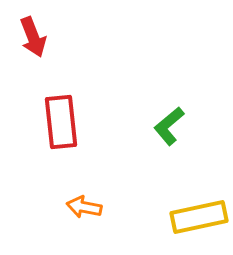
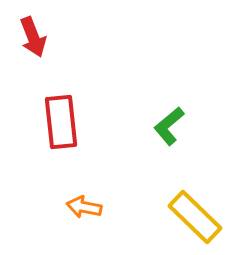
yellow rectangle: moved 4 px left; rotated 56 degrees clockwise
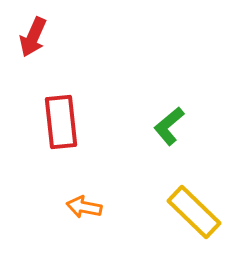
red arrow: rotated 45 degrees clockwise
yellow rectangle: moved 1 px left, 5 px up
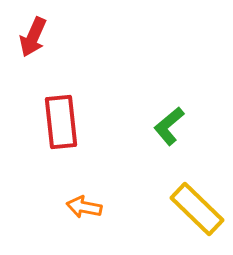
yellow rectangle: moved 3 px right, 3 px up
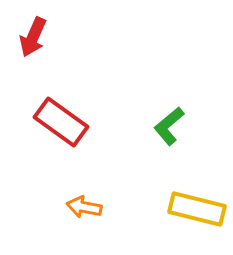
red rectangle: rotated 48 degrees counterclockwise
yellow rectangle: rotated 30 degrees counterclockwise
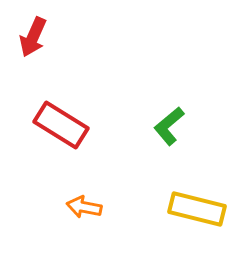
red rectangle: moved 3 px down; rotated 4 degrees counterclockwise
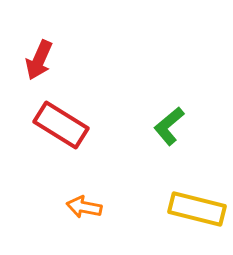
red arrow: moved 6 px right, 23 px down
